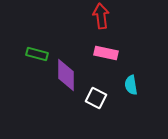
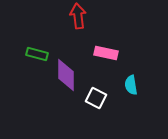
red arrow: moved 23 px left
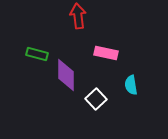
white square: moved 1 px down; rotated 20 degrees clockwise
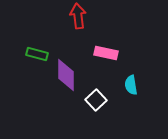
white square: moved 1 px down
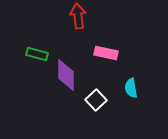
cyan semicircle: moved 3 px down
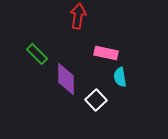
red arrow: rotated 15 degrees clockwise
green rectangle: rotated 30 degrees clockwise
purple diamond: moved 4 px down
cyan semicircle: moved 11 px left, 11 px up
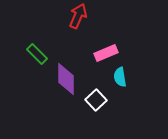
red arrow: rotated 15 degrees clockwise
pink rectangle: rotated 35 degrees counterclockwise
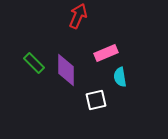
green rectangle: moved 3 px left, 9 px down
purple diamond: moved 9 px up
white square: rotated 30 degrees clockwise
